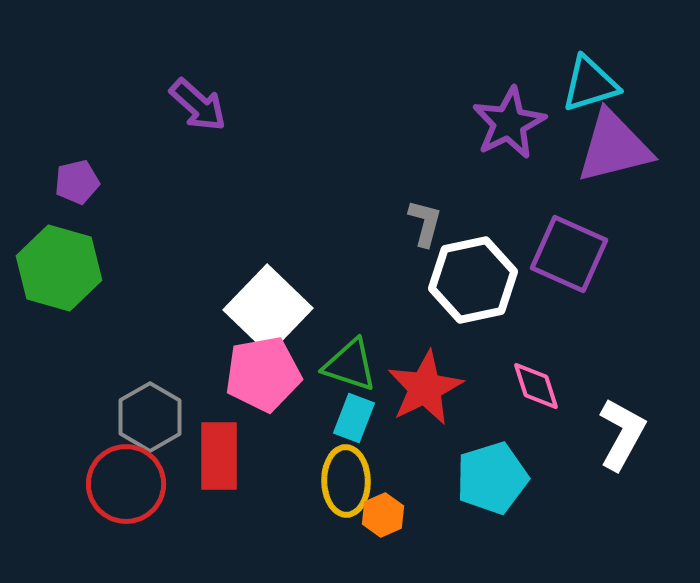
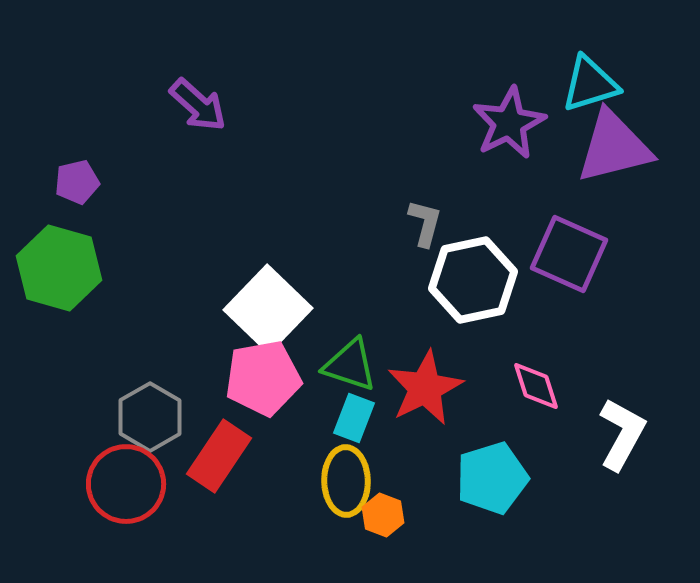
pink pentagon: moved 4 px down
red rectangle: rotated 34 degrees clockwise
orange hexagon: rotated 15 degrees counterclockwise
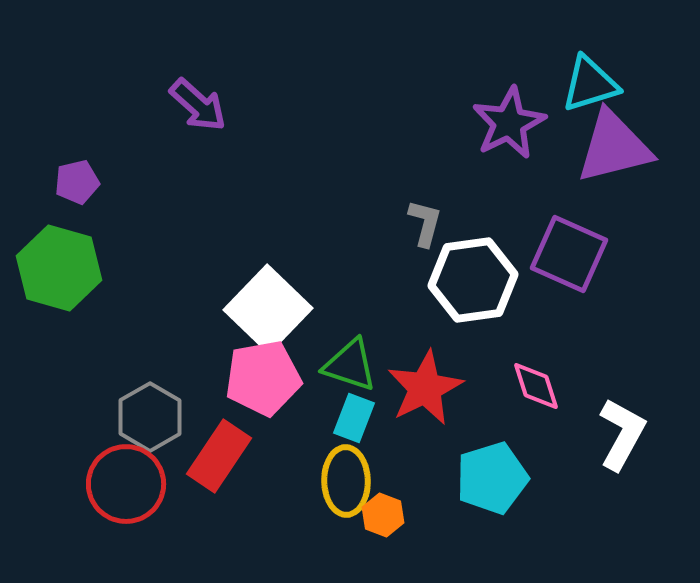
white hexagon: rotated 4 degrees clockwise
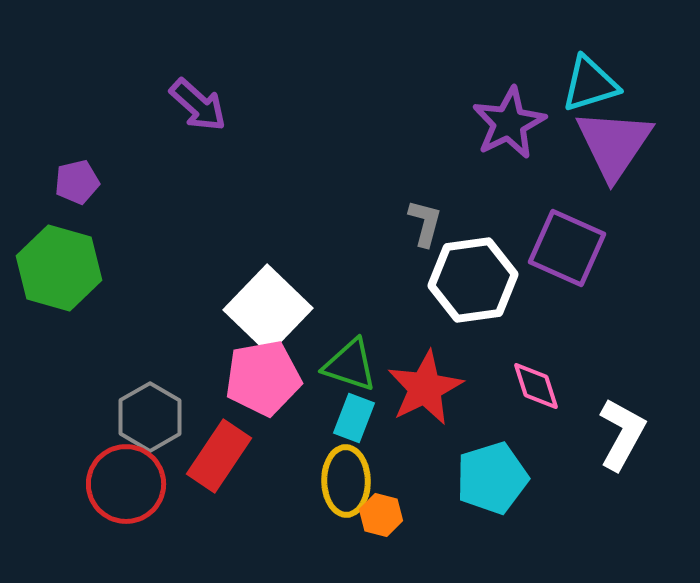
purple triangle: moved 3 px up; rotated 42 degrees counterclockwise
purple square: moved 2 px left, 6 px up
orange hexagon: moved 2 px left; rotated 6 degrees counterclockwise
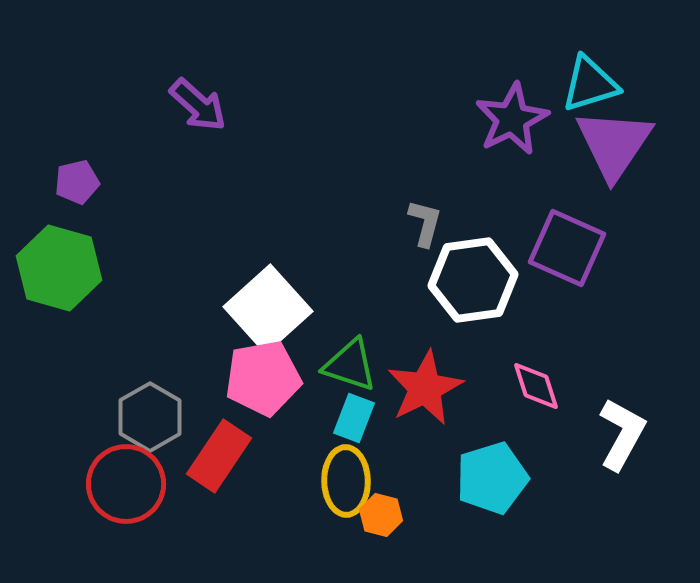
purple star: moved 3 px right, 4 px up
white square: rotated 4 degrees clockwise
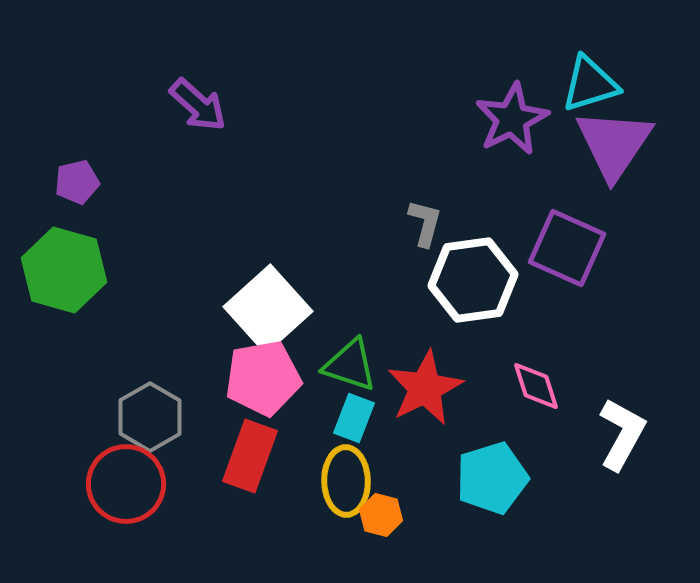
green hexagon: moved 5 px right, 2 px down
red rectangle: moved 31 px right; rotated 14 degrees counterclockwise
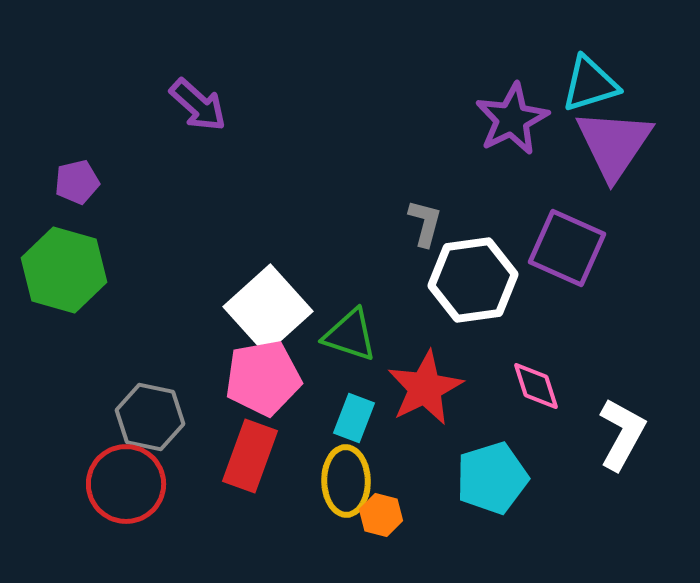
green triangle: moved 30 px up
gray hexagon: rotated 18 degrees counterclockwise
